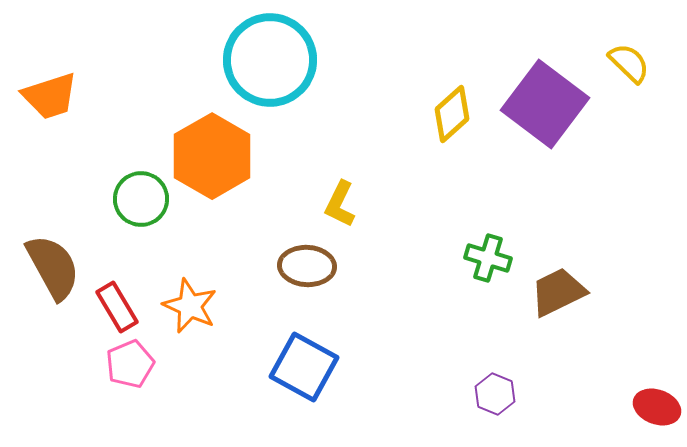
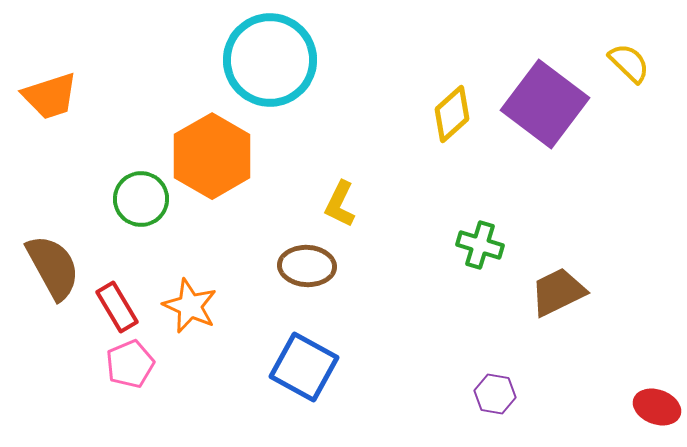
green cross: moved 8 px left, 13 px up
purple hexagon: rotated 12 degrees counterclockwise
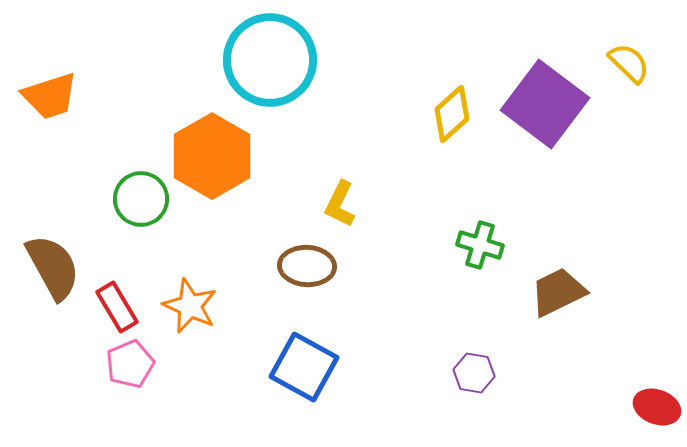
purple hexagon: moved 21 px left, 21 px up
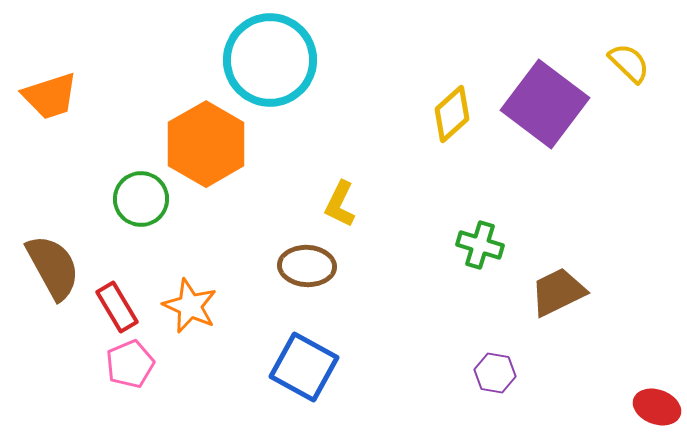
orange hexagon: moved 6 px left, 12 px up
purple hexagon: moved 21 px right
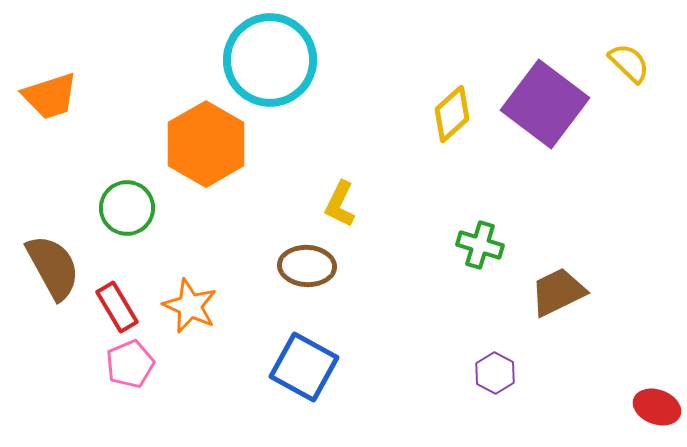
green circle: moved 14 px left, 9 px down
purple hexagon: rotated 18 degrees clockwise
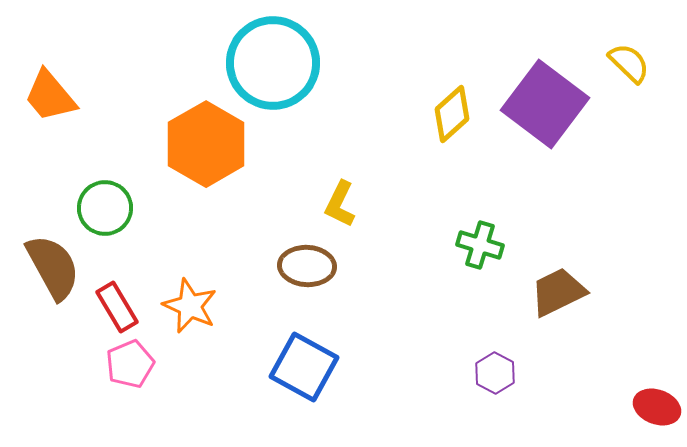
cyan circle: moved 3 px right, 3 px down
orange trapezoid: rotated 68 degrees clockwise
green circle: moved 22 px left
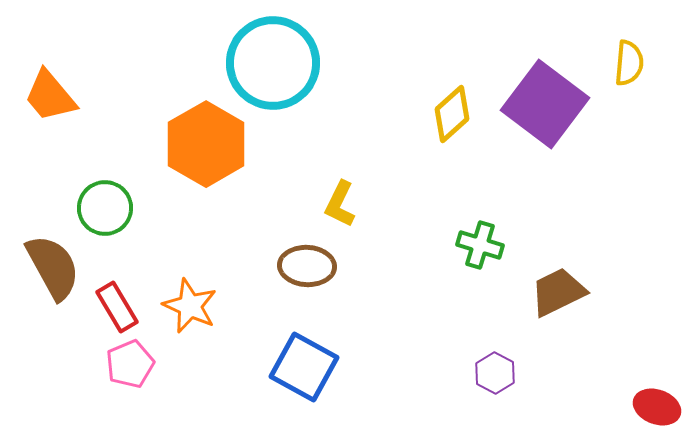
yellow semicircle: rotated 51 degrees clockwise
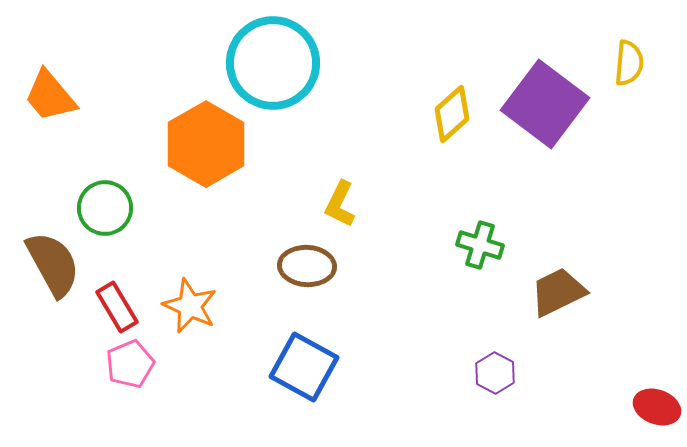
brown semicircle: moved 3 px up
